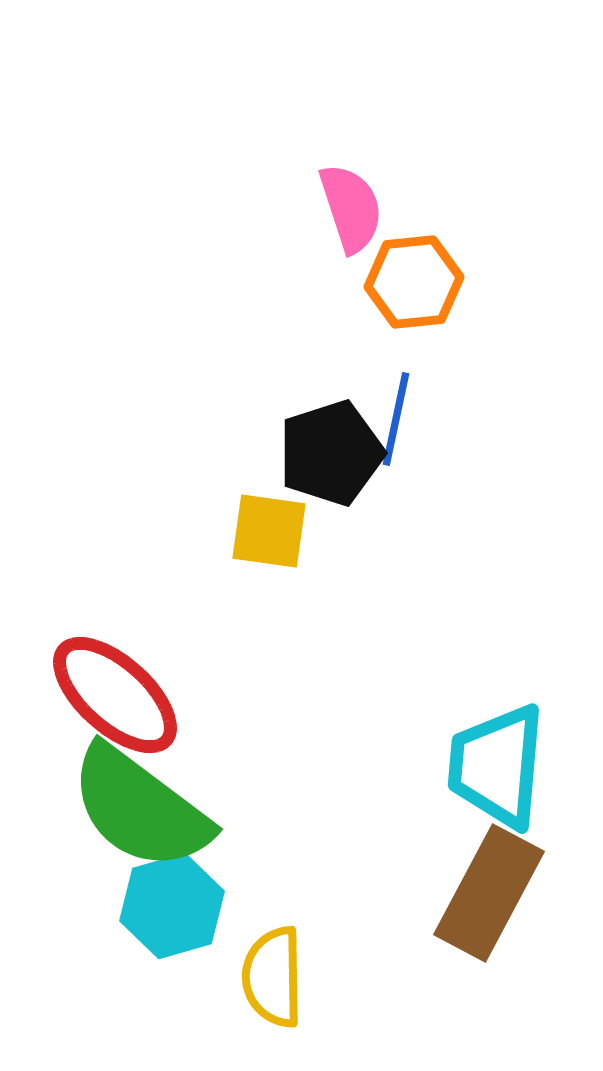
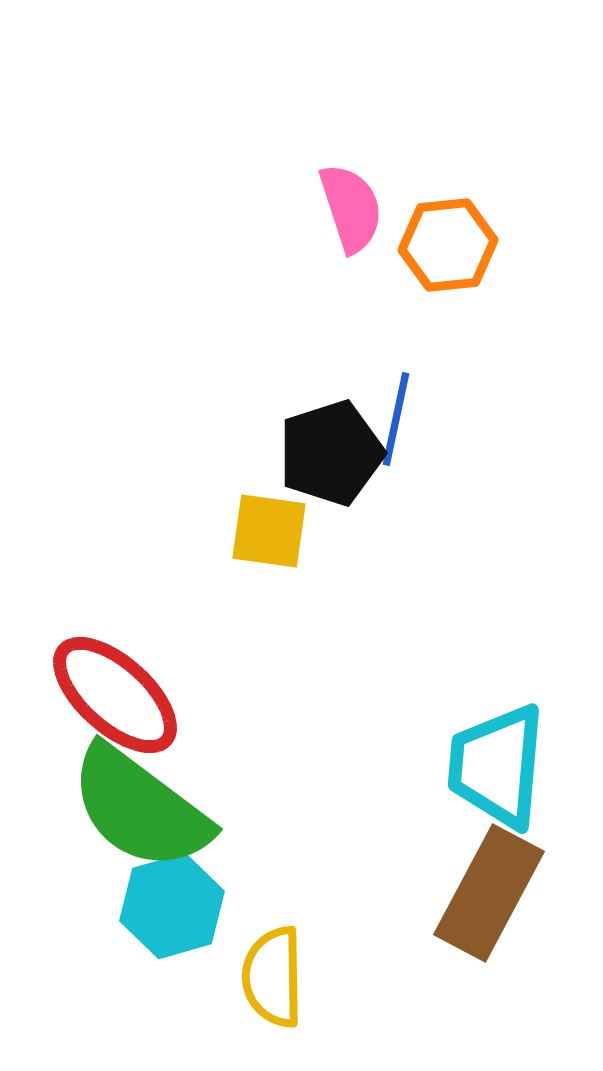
orange hexagon: moved 34 px right, 37 px up
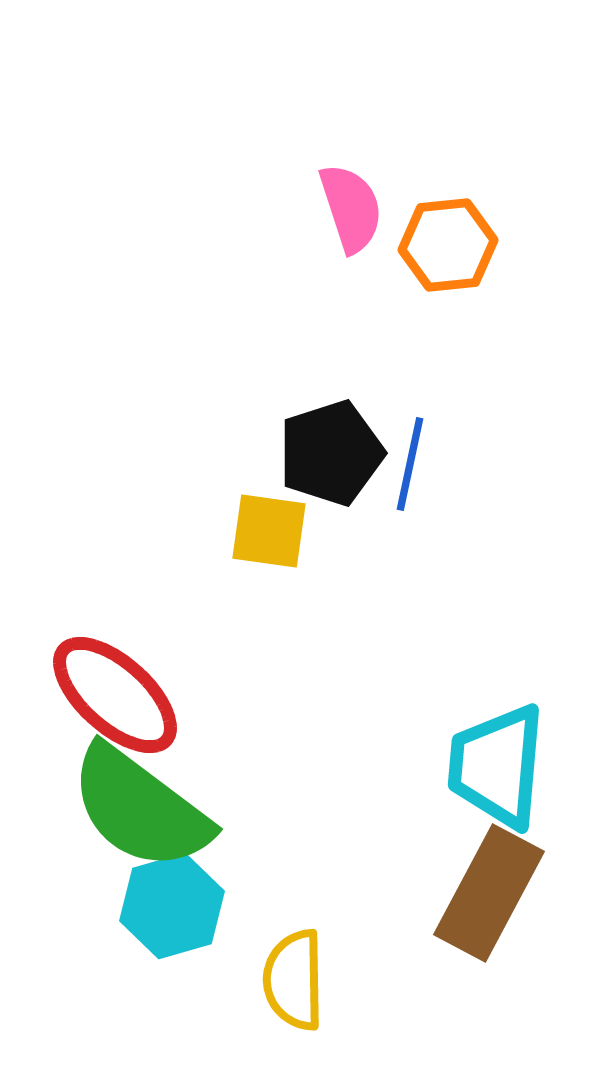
blue line: moved 14 px right, 45 px down
yellow semicircle: moved 21 px right, 3 px down
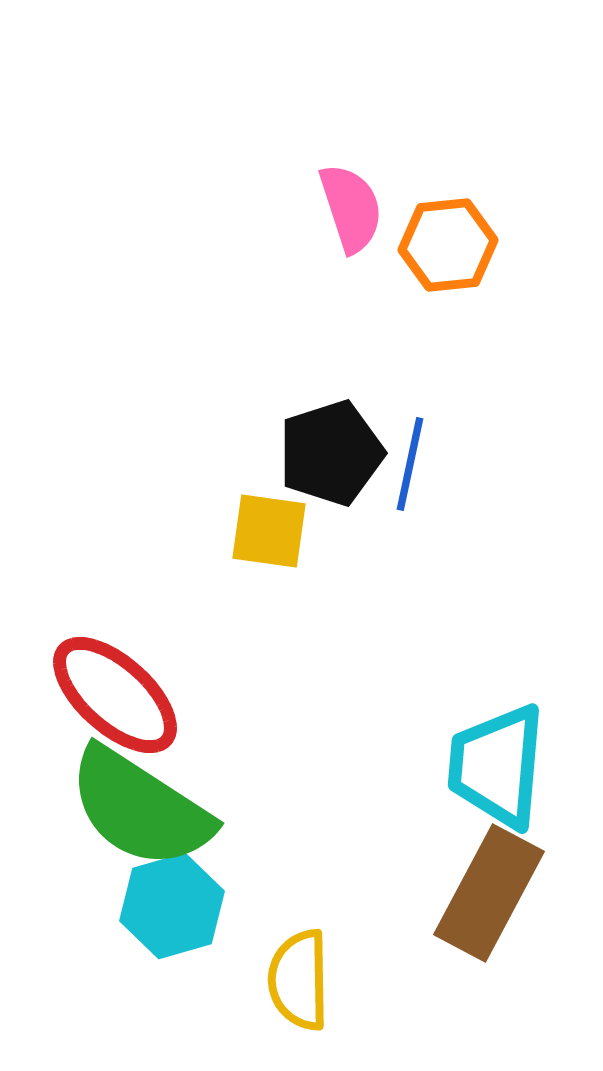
green semicircle: rotated 4 degrees counterclockwise
yellow semicircle: moved 5 px right
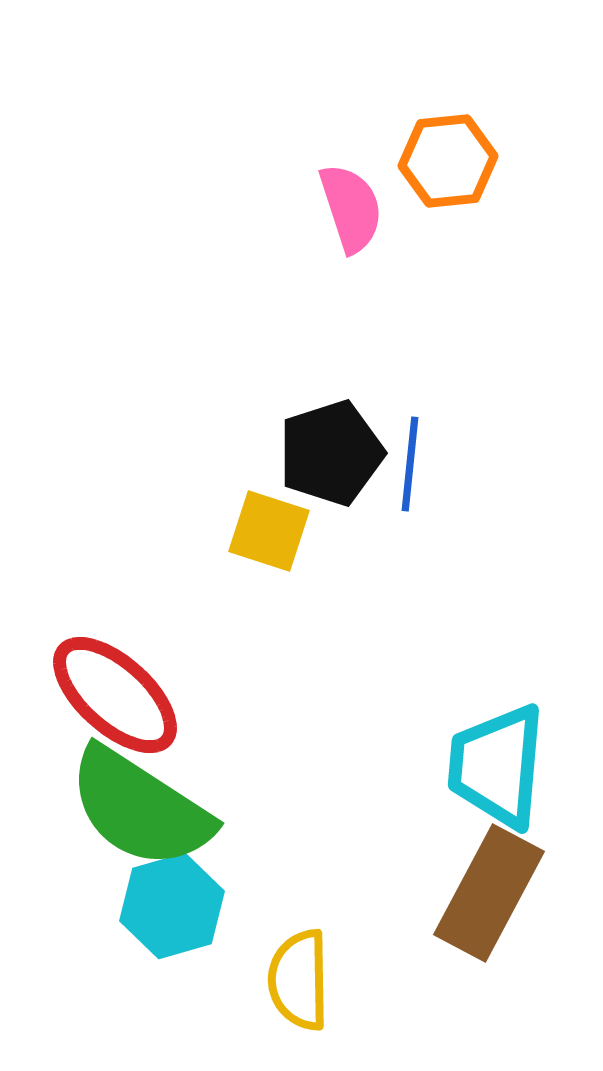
orange hexagon: moved 84 px up
blue line: rotated 6 degrees counterclockwise
yellow square: rotated 10 degrees clockwise
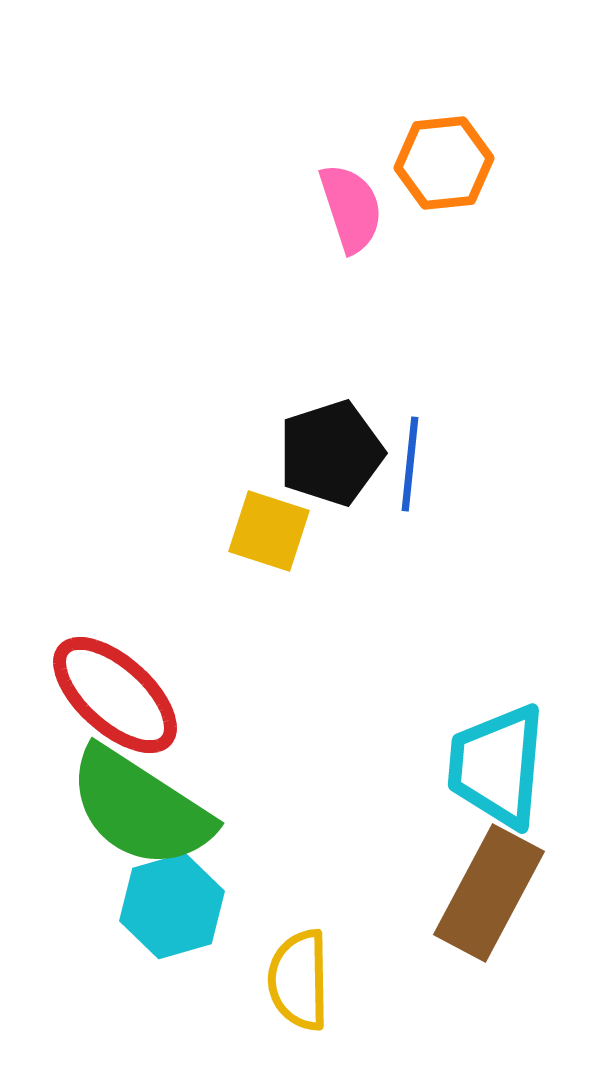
orange hexagon: moved 4 px left, 2 px down
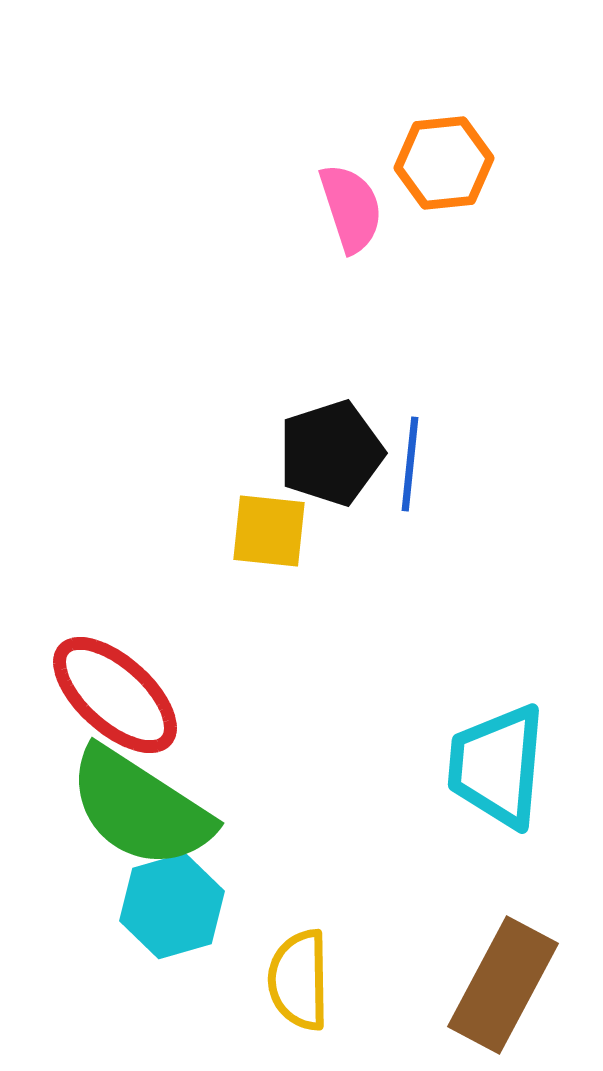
yellow square: rotated 12 degrees counterclockwise
brown rectangle: moved 14 px right, 92 px down
